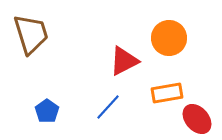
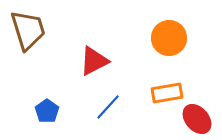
brown trapezoid: moved 3 px left, 4 px up
red triangle: moved 30 px left
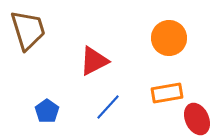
red ellipse: rotated 16 degrees clockwise
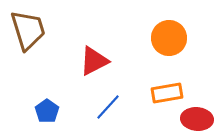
red ellipse: rotated 60 degrees counterclockwise
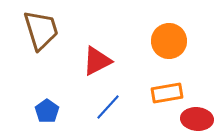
brown trapezoid: moved 13 px right
orange circle: moved 3 px down
red triangle: moved 3 px right
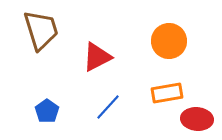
red triangle: moved 4 px up
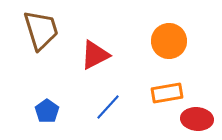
red triangle: moved 2 px left, 2 px up
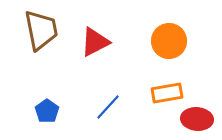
brown trapezoid: rotated 6 degrees clockwise
red triangle: moved 13 px up
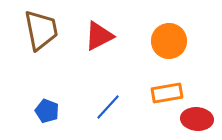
red triangle: moved 4 px right, 6 px up
blue pentagon: rotated 15 degrees counterclockwise
